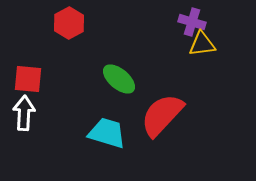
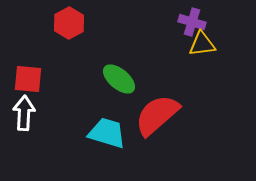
red semicircle: moved 5 px left; rotated 6 degrees clockwise
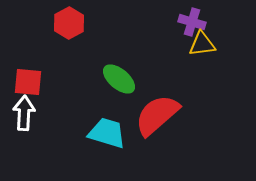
red square: moved 3 px down
